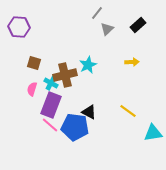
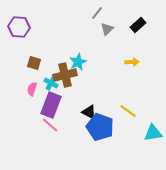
cyan star: moved 10 px left, 3 px up
blue pentagon: moved 25 px right; rotated 12 degrees clockwise
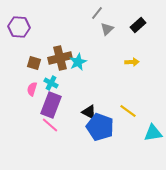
brown cross: moved 5 px left, 17 px up
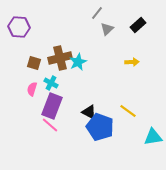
purple rectangle: moved 1 px right, 1 px down
cyan triangle: moved 4 px down
